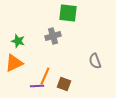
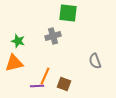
orange triangle: rotated 12 degrees clockwise
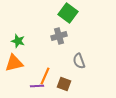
green square: rotated 30 degrees clockwise
gray cross: moved 6 px right
gray semicircle: moved 16 px left
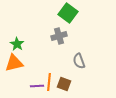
green star: moved 1 px left, 3 px down; rotated 16 degrees clockwise
orange line: moved 4 px right, 6 px down; rotated 18 degrees counterclockwise
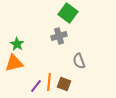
purple line: moved 1 px left; rotated 48 degrees counterclockwise
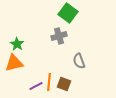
purple line: rotated 24 degrees clockwise
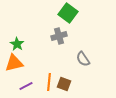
gray semicircle: moved 4 px right, 2 px up; rotated 14 degrees counterclockwise
purple line: moved 10 px left
